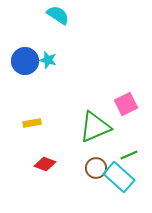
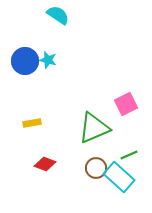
green triangle: moved 1 px left, 1 px down
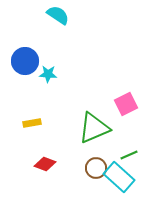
cyan star: moved 14 px down; rotated 12 degrees counterclockwise
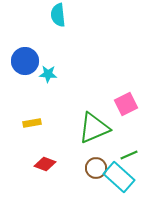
cyan semicircle: rotated 130 degrees counterclockwise
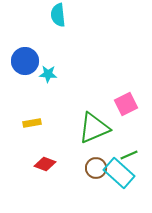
cyan rectangle: moved 4 px up
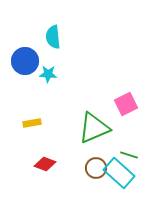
cyan semicircle: moved 5 px left, 22 px down
green line: rotated 42 degrees clockwise
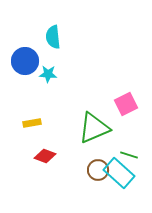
red diamond: moved 8 px up
brown circle: moved 2 px right, 2 px down
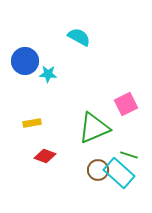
cyan semicircle: moved 26 px right; rotated 125 degrees clockwise
